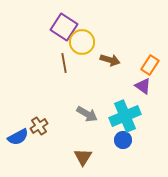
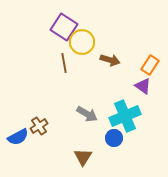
blue circle: moved 9 px left, 2 px up
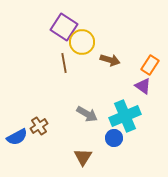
blue semicircle: moved 1 px left
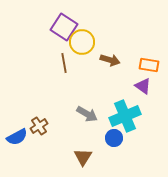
orange rectangle: moved 1 px left; rotated 66 degrees clockwise
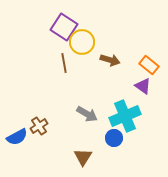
orange rectangle: rotated 30 degrees clockwise
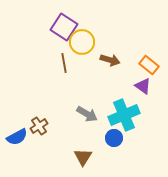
cyan cross: moved 1 px left, 1 px up
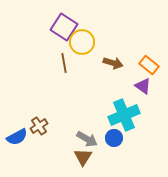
brown arrow: moved 3 px right, 3 px down
gray arrow: moved 25 px down
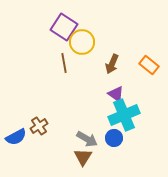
brown arrow: moved 1 px left, 1 px down; rotated 96 degrees clockwise
purple triangle: moved 27 px left, 8 px down
blue semicircle: moved 1 px left
